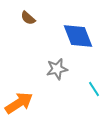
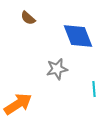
cyan line: rotated 28 degrees clockwise
orange arrow: moved 1 px left, 1 px down
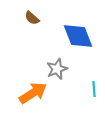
brown semicircle: moved 4 px right
gray star: rotated 10 degrees counterclockwise
orange arrow: moved 15 px right, 11 px up
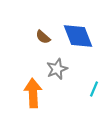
brown semicircle: moved 11 px right, 19 px down
cyan line: rotated 28 degrees clockwise
orange arrow: rotated 60 degrees counterclockwise
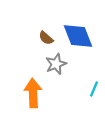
brown semicircle: moved 3 px right, 1 px down
gray star: moved 1 px left, 5 px up
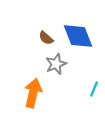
orange arrow: rotated 16 degrees clockwise
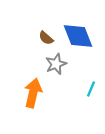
cyan line: moved 3 px left
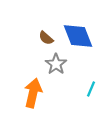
gray star: rotated 15 degrees counterclockwise
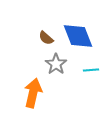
cyan line: moved 19 px up; rotated 63 degrees clockwise
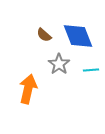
brown semicircle: moved 2 px left, 3 px up
gray star: moved 3 px right
orange arrow: moved 5 px left, 4 px up
